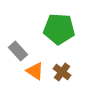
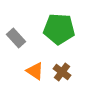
gray rectangle: moved 2 px left, 13 px up
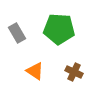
gray rectangle: moved 1 px right, 5 px up; rotated 12 degrees clockwise
brown cross: moved 12 px right; rotated 12 degrees counterclockwise
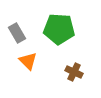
orange triangle: moved 7 px left, 10 px up; rotated 12 degrees clockwise
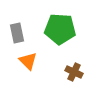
green pentagon: moved 1 px right
gray rectangle: rotated 18 degrees clockwise
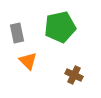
green pentagon: moved 2 px up; rotated 16 degrees counterclockwise
brown cross: moved 3 px down
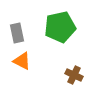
orange triangle: moved 6 px left; rotated 18 degrees counterclockwise
